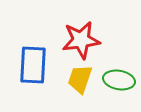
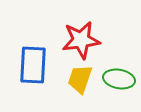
green ellipse: moved 1 px up
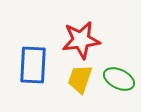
green ellipse: rotated 16 degrees clockwise
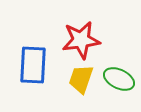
yellow trapezoid: moved 1 px right
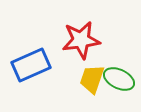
blue rectangle: moved 2 px left; rotated 63 degrees clockwise
yellow trapezoid: moved 11 px right
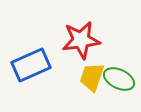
yellow trapezoid: moved 2 px up
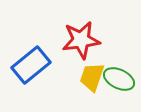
blue rectangle: rotated 15 degrees counterclockwise
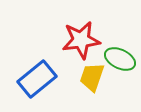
blue rectangle: moved 6 px right, 14 px down
green ellipse: moved 1 px right, 20 px up
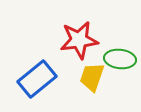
red star: moved 2 px left
green ellipse: rotated 20 degrees counterclockwise
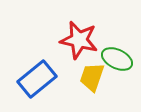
red star: rotated 21 degrees clockwise
green ellipse: moved 3 px left; rotated 20 degrees clockwise
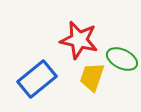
green ellipse: moved 5 px right
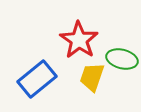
red star: rotated 21 degrees clockwise
green ellipse: rotated 12 degrees counterclockwise
